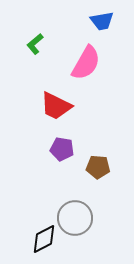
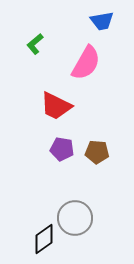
brown pentagon: moved 1 px left, 15 px up
black diamond: rotated 8 degrees counterclockwise
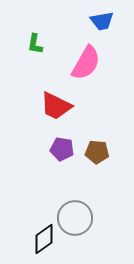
green L-shape: rotated 40 degrees counterclockwise
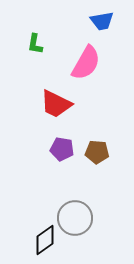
red trapezoid: moved 2 px up
black diamond: moved 1 px right, 1 px down
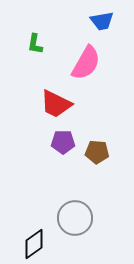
purple pentagon: moved 1 px right, 7 px up; rotated 10 degrees counterclockwise
black diamond: moved 11 px left, 4 px down
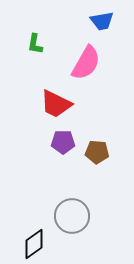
gray circle: moved 3 px left, 2 px up
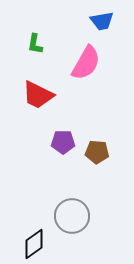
red trapezoid: moved 18 px left, 9 px up
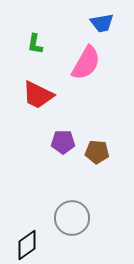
blue trapezoid: moved 2 px down
gray circle: moved 2 px down
black diamond: moved 7 px left, 1 px down
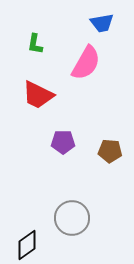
brown pentagon: moved 13 px right, 1 px up
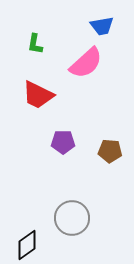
blue trapezoid: moved 3 px down
pink semicircle: rotated 18 degrees clockwise
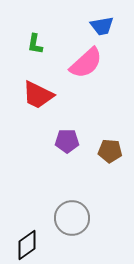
purple pentagon: moved 4 px right, 1 px up
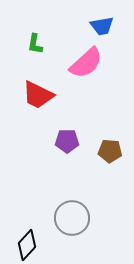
black diamond: rotated 12 degrees counterclockwise
